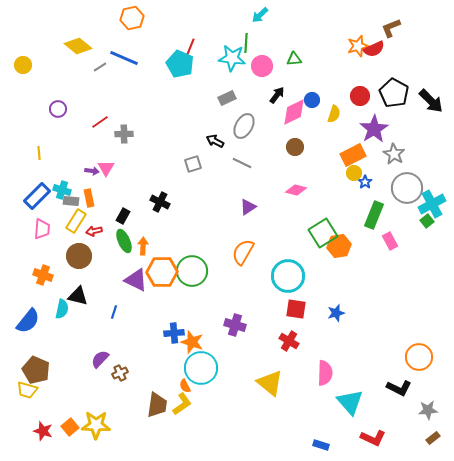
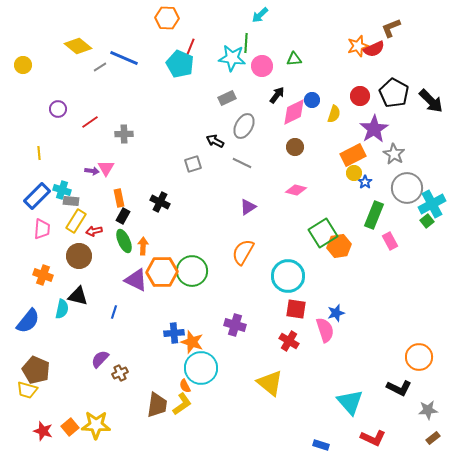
orange hexagon at (132, 18): moved 35 px right; rotated 15 degrees clockwise
red line at (100, 122): moved 10 px left
orange rectangle at (89, 198): moved 30 px right
pink semicircle at (325, 373): moved 43 px up; rotated 20 degrees counterclockwise
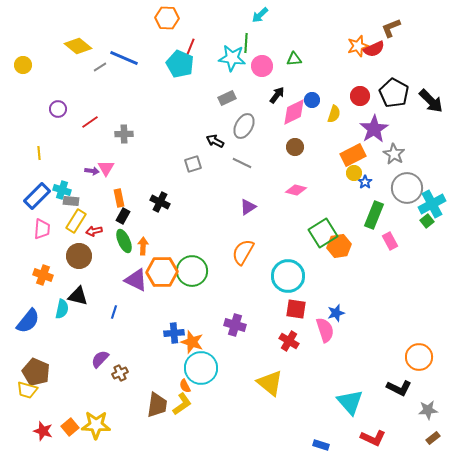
brown pentagon at (36, 370): moved 2 px down
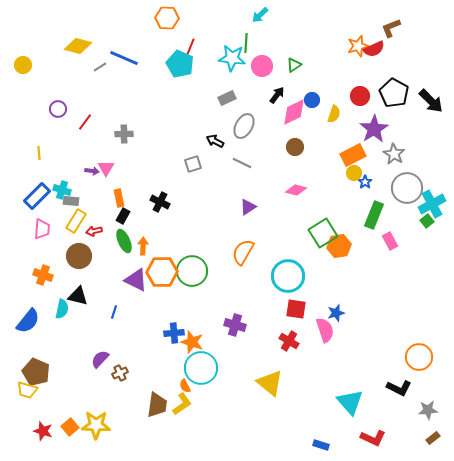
yellow diamond at (78, 46): rotated 24 degrees counterclockwise
green triangle at (294, 59): moved 6 px down; rotated 28 degrees counterclockwise
red line at (90, 122): moved 5 px left; rotated 18 degrees counterclockwise
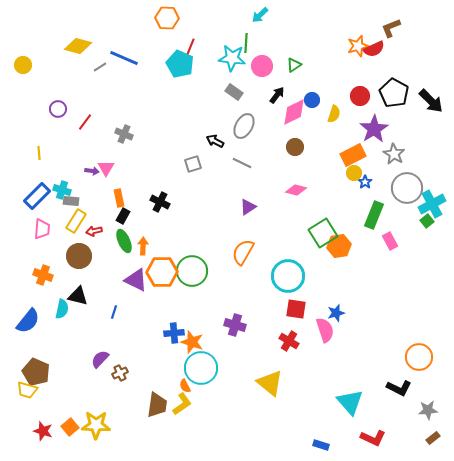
gray rectangle at (227, 98): moved 7 px right, 6 px up; rotated 60 degrees clockwise
gray cross at (124, 134): rotated 24 degrees clockwise
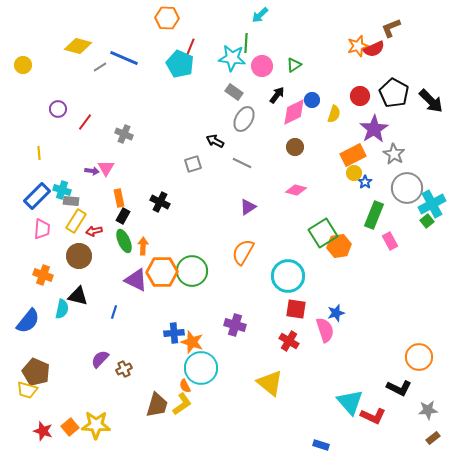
gray ellipse at (244, 126): moved 7 px up
brown cross at (120, 373): moved 4 px right, 4 px up
brown trapezoid at (157, 405): rotated 8 degrees clockwise
red L-shape at (373, 438): moved 22 px up
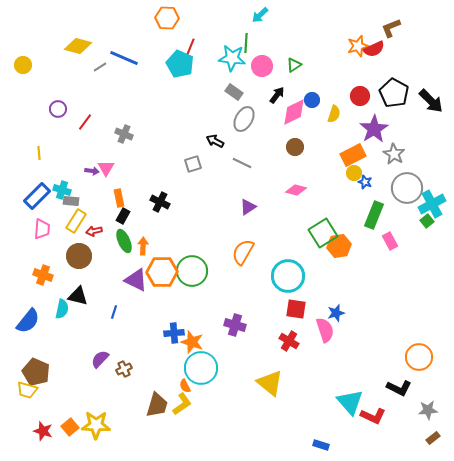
blue star at (365, 182): rotated 16 degrees counterclockwise
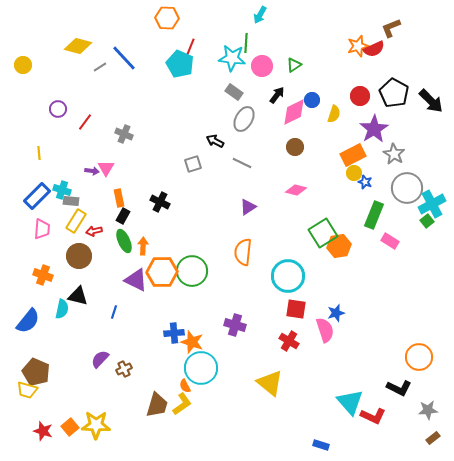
cyan arrow at (260, 15): rotated 18 degrees counterclockwise
blue line at (124, 58): rotated 24 degrees clockwise
pink rectangle at (390, 241): rotated 30 degrees counterclockwise
orange semicircle at (243, 252): rotated 24 degrees counterclockwise
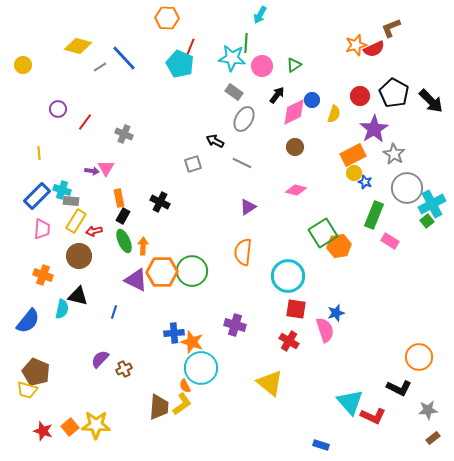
orange star at (358, 46): moved 2 px left, 1 px up
brown trapezoid at (157, 405): moved 2 px right, 2 px down; rotated 12 degrees counterclockwise
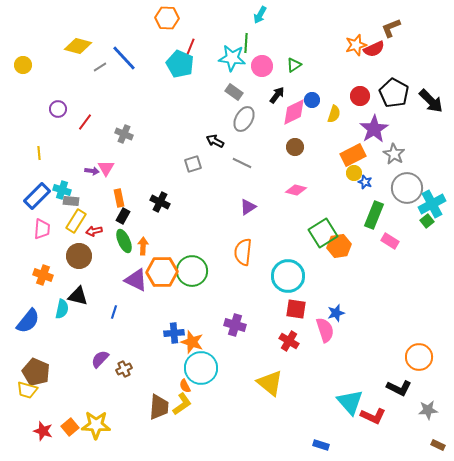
brown rectangle at (433, 438): moved 5 px right, 7 px down; rotated 64 degrees clockwise
